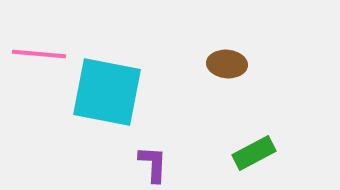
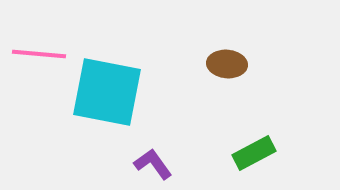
purple L-shape: rotated 39 degrees counterclockwise
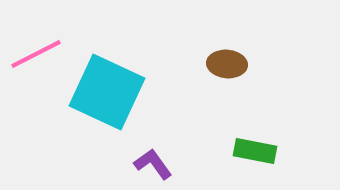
pink line: moved 3 px left; rotated 32 degrees counterclockwise
cyan square: rotated 14 degrees clockwise
green rectangle: moved 1 px right, 2 px up; rotated 39 degrees clockwise
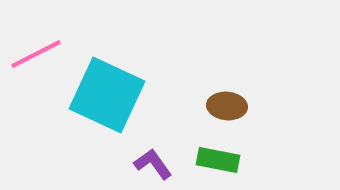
brown ellipse: moved 42 px down
cyan square: moved 3 px down
green rectangle: moved 37 px left, 9 px down
